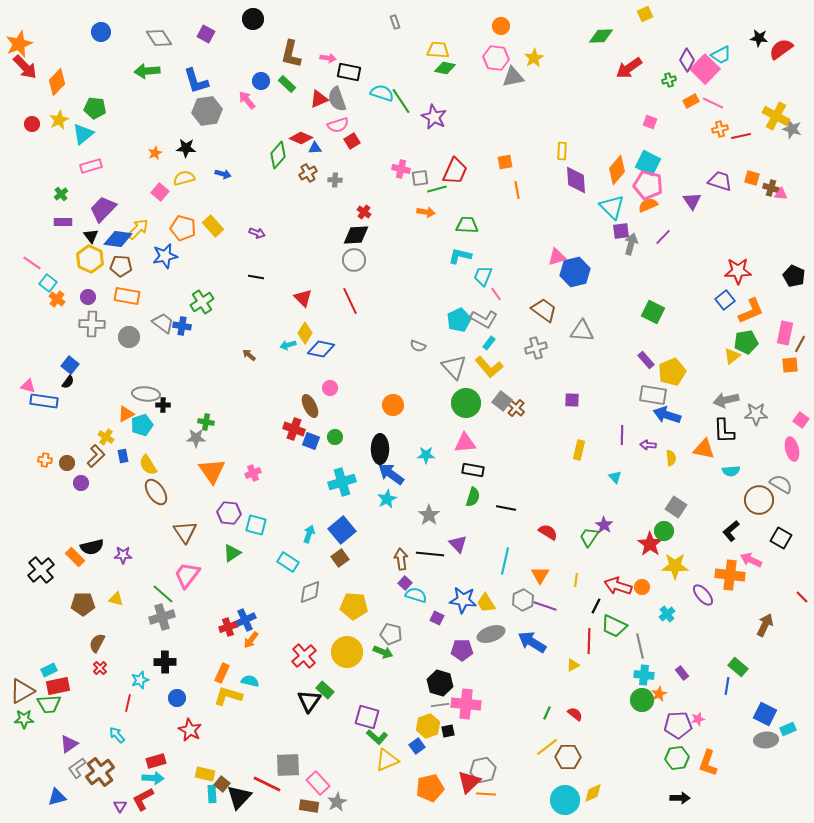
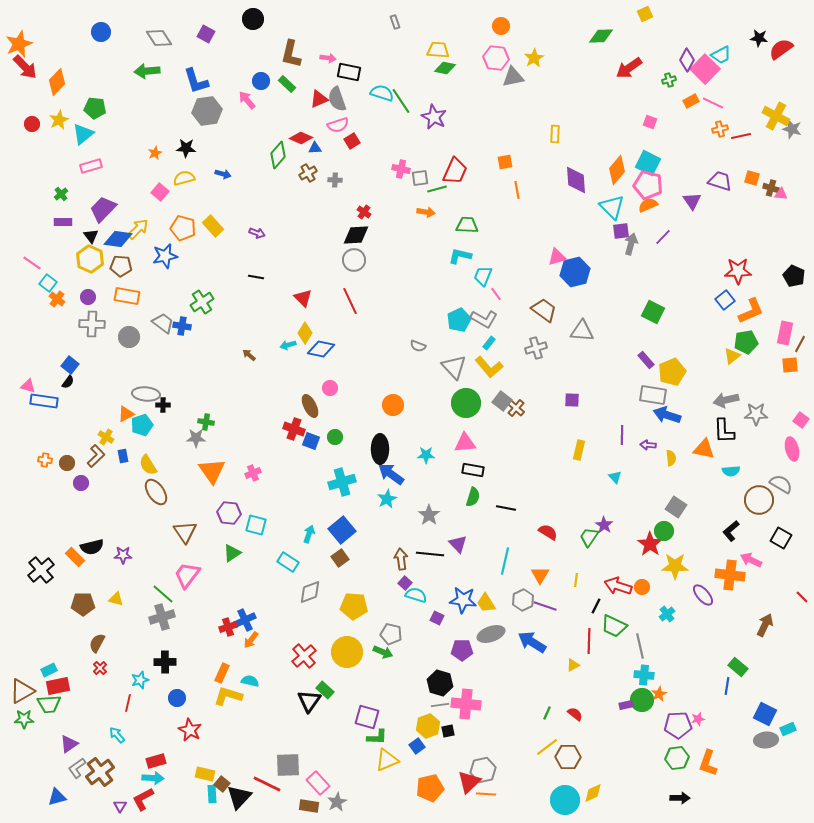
yellow rectangle at (562, 151): moved 7 px left, 17 px up
purple rectangle at (682, 673): moved 56 px left, 32 px down; rotated 64 degrees counterclockwise
green L-shape at (377, 737): rotated 40 degrees counterclockwise
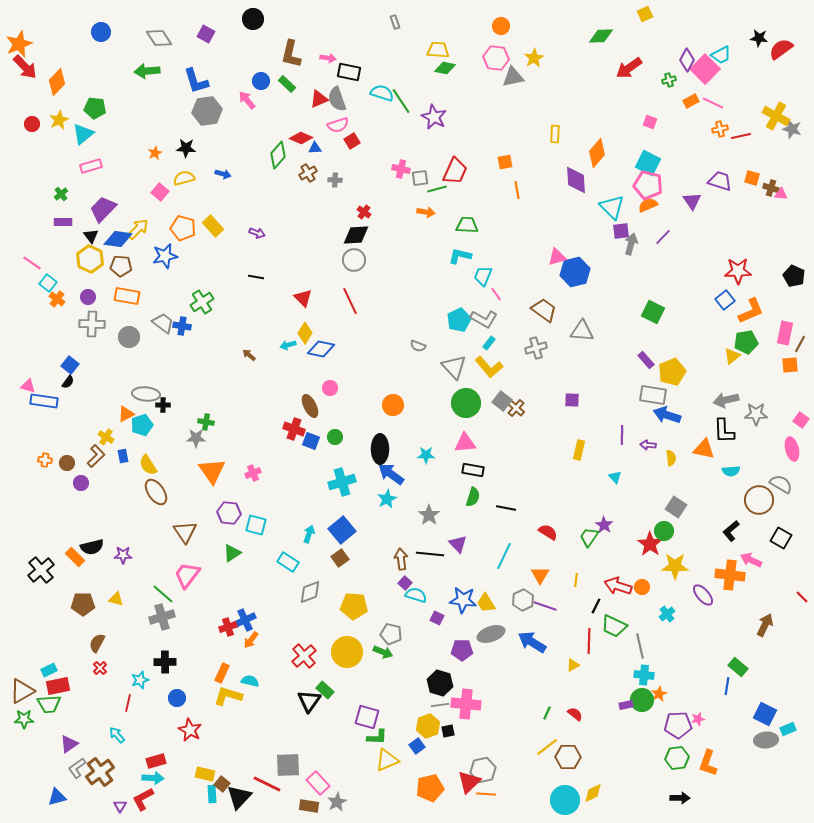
orange diamond at (617, 170): moved 20 px left, 17 px up
cyan line at (505, 561): moved 1 px left, 5 px up; rotated 12 degrees clockwise
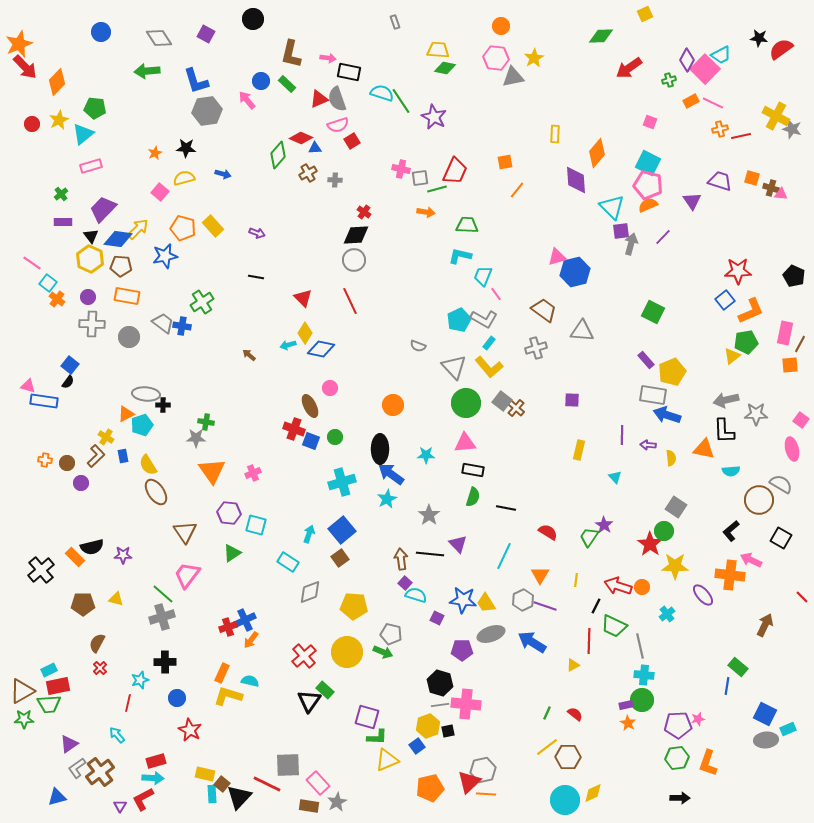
orange line at (517, 190): rotated 48 degrees clockwise
orange star at (659, 694): moved 31 px left, 29 px down; rotated 14 degrees counterclockwise
